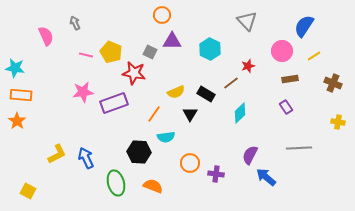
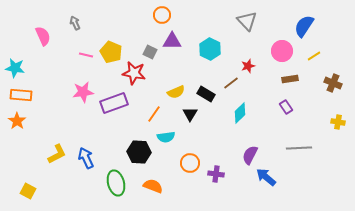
pink semicircle at (46, 36): moved 3 px left
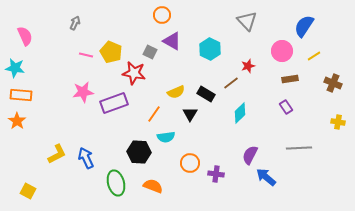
gray arrow at (75, 23): rotated 48 degrees clockwise
pink semicircle at (43, 36): moved 18 px left
purple triangle at (172, 41): rotated 30 degrees clockwise
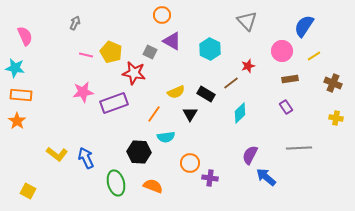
yellow cross at (338, 122): moved 2 px left, 4 px up
yellow L-shape at (57, 154): rotated 65 degrees clockwise
purple cross at (216, 174): moved 6 px left, 4 px down
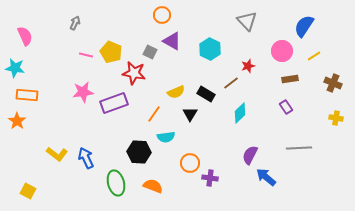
orange rectangle at (21, 95): moved 6 px right
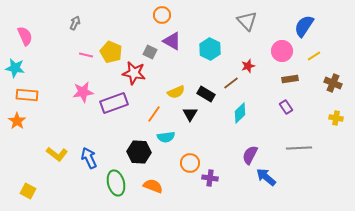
blue arrow at (86, 158): moved 3 px right
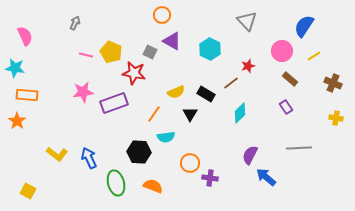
brown rectangle at (290, 79): rotated 49 degrees clockwise
